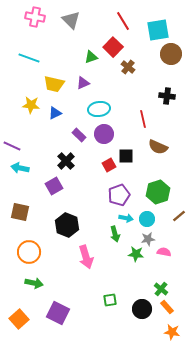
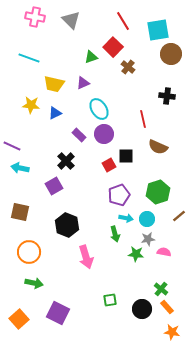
cyan ellipse at (99, 109): rotated 65 degrees clockwise
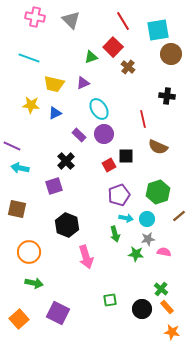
purple square at (54, 186): rotated 12 degrees clockwise
brown square at (20, 212): moved 3 px left, 3 px up
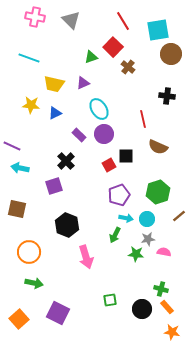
green arrow at (115, 234): moved 1 px down; rotated 42 degrees clockwise
green cross at (161, 289): rotated 24 degrees counterclockwise
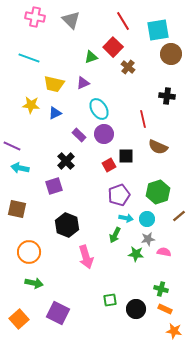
orange rectangle at (167, 307): moved 2 px left, 2 px down; rotated 24 degrees counterclockwise
black circle at (142, 309): moved 6 px left
orange star at (172, 332): moved 2 px right, 1 px up
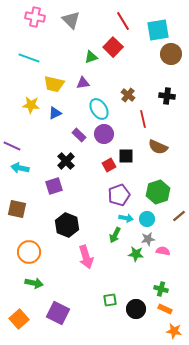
brown cross at (128, 67): moved 28 px down
purple triangle at (83, 83): rotated 16 degrees clockwise
pink semicircle at (164, 252): moved 1 px left, 1 px up
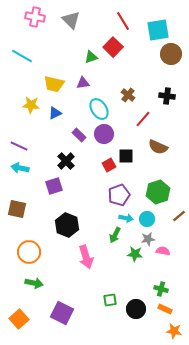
cyan line at (29, 58): moved 7 px left, 2 px up; rotated 10 degrees clockwise
red line at (143, 119): rotated 54 degrees clockwise
purple line at (12, 146): moved 7 px right
green star at (136, 254): moved 1 px left
purple square at (58, 313): moved 4 px right
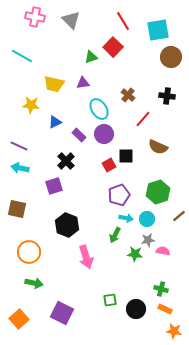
brown circle at (171, 54): moved 3 px down
blue triangle at (55, 113): moved 9 px down
gray star at (148, 239): moved 1 px down
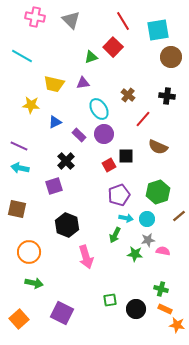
orange star at (174, 331): moved 3 px right, 6 px up
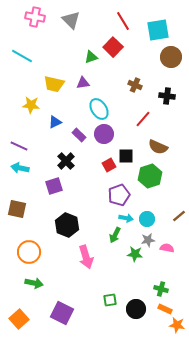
brown cross at (128, 95): moved 7 px right, 10 px up; rotated 16 degrees counterclockwise
green hexagon at (158, 192): moved 8 px left, 16 px up
pink semicircle at (163, 251): moved 4 px right, 3 px up
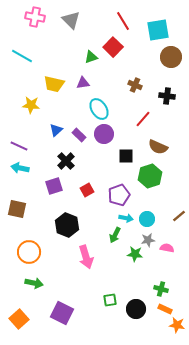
blue triangle at (55, 122): moved 1 px right, 8 px down; rotated 16 degrees counterclockwise
red square at (109, 165): moved 22 px left, 25 px down
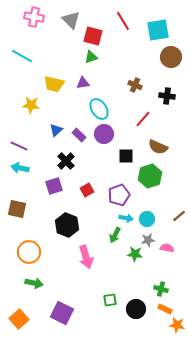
pink cross at (35, 17): moved 1 px left
red square at (113, 47): moved 20 px left, 11 px up; rotated 30 degrees counterclockwise
